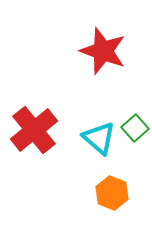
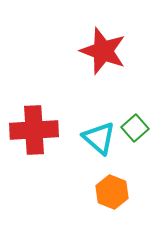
red cross: rotated 36 degrees clockwise
orange hexagon: moved 1 px up
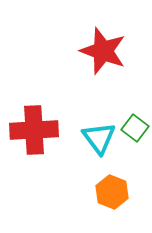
green square: rotated 12 degrees counterclockwise
cyan triangle: rotated 12 degrees clockwise
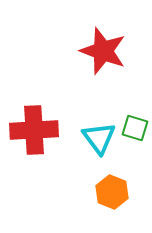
green square: rotated 20 degrees counterclockwise
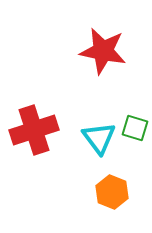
red star: rotated 9 degrees counterclockwise
red cross: rotated 15 degrees counterclockwise
